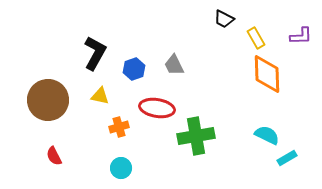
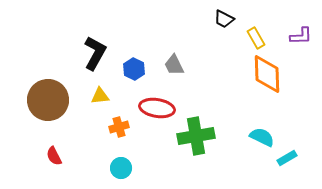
blue hexagon: rotated 15 degrees counterclockwise
yellow triangle: rotated 18 degrees counterclockwise
cyan semicircle: moved 5 px left, 2 px down
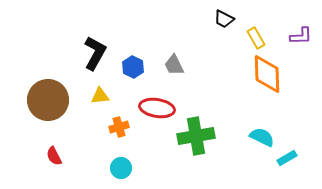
blue hexagon: moved 1 px left, 2 px up
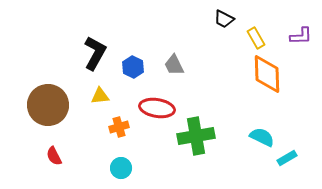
brown circle: moved 5 px down
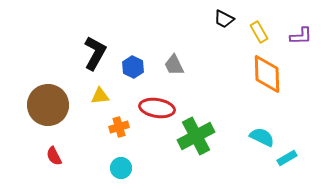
yellow rectangle: moved 3 px right, 6 px up
green cross: rotated 18 degrees counterclockwise
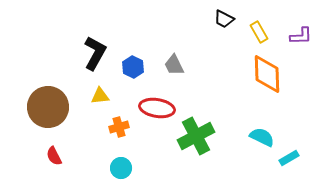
brown circle: moved 2 px down
cyan rectangle: moved 2 px right
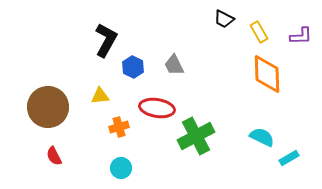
black L-shape: moved 11 px right, 13 px up
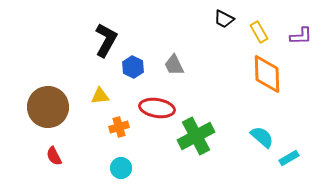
cyan semicircle: rotated 15 degrees clockwise
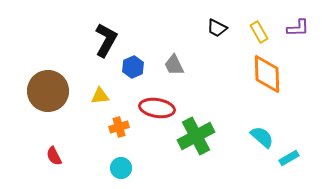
black trapezoid: moved 7 px left, 9 px down
purple L-shape: moved 3 px left, 8 px up
blue hexagon: rotated 10 degrees clockwise
brown circle: moved 16 px up
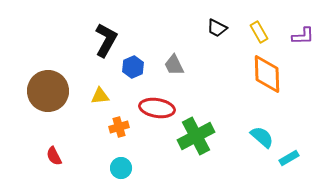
purple L-shape: moved 5 px right, 8 px down
